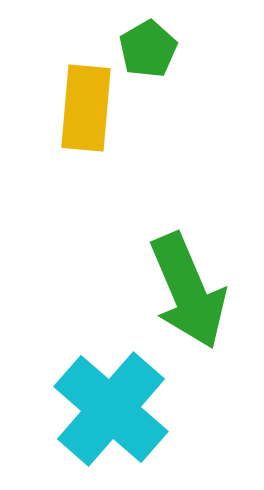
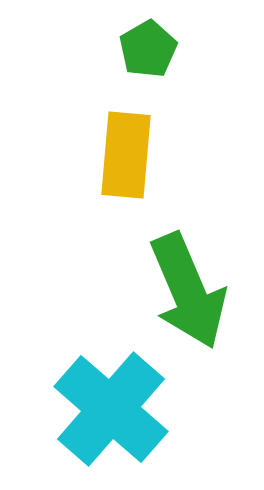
yellow rectangle: moved 40 px right, 47 px down
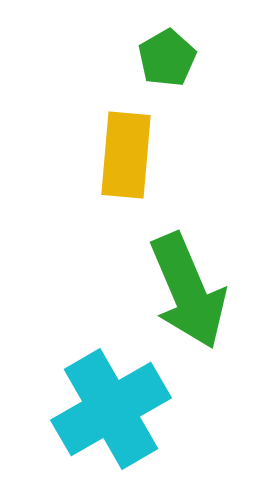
green pentagon: moved 19 px right, 9 px down
cyan cross: rotated 19 degrees clockwise
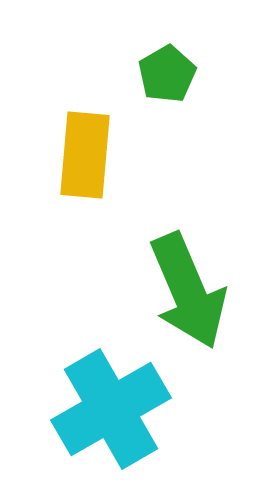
green pentagon: moved 16 px down
yellow rectangle: moved 41 px left
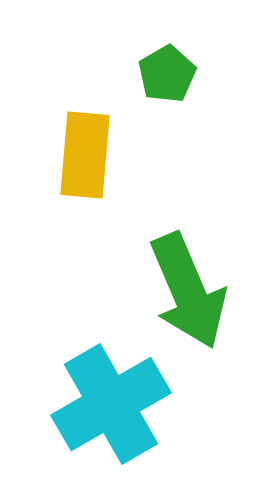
cyan cross: moved 5 px up
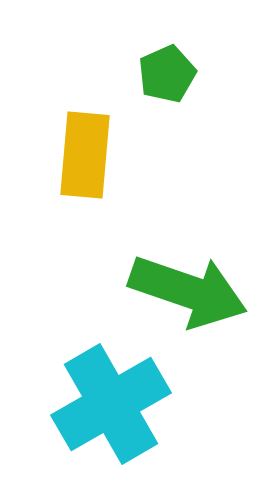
green pentagon: rotated 6 degrees clockwise
green arrow: rotated 48 degrees counterclockwise
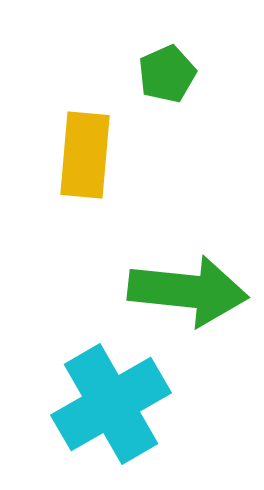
green arrow: rotated 13 degrees counterclockwise
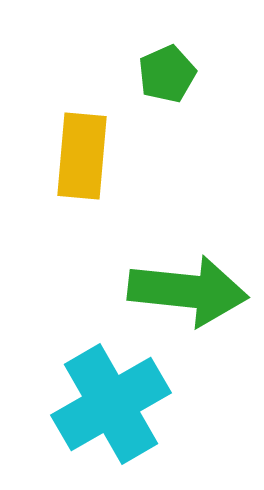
yellow rectangle: moved 3 px left, 1 px down
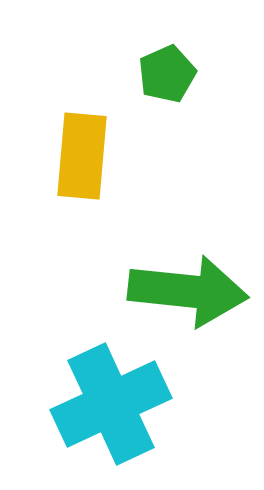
cyan cross: rotated 5 degrees clockwise
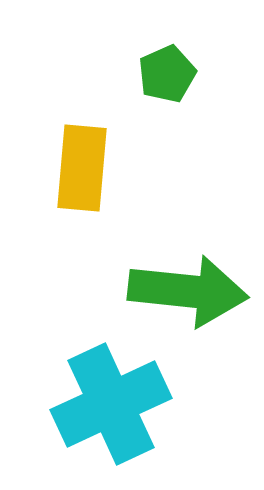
yellow rectangle: moved 12 px down
